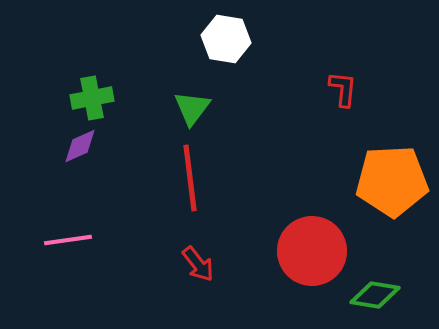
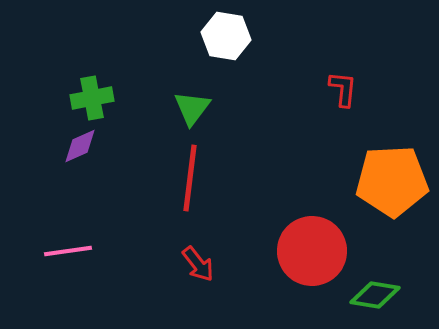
white hexagon: moved 3 px up
red line: rotated 14 degrees clockwise
pink line: moved 11 px down
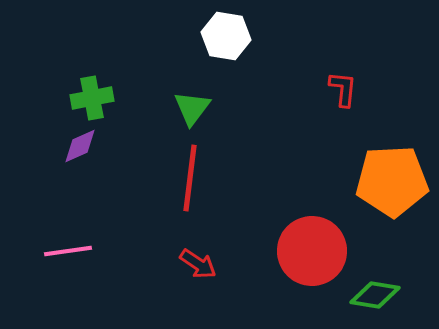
red arrow: rotated 18 degrees counterclockwise
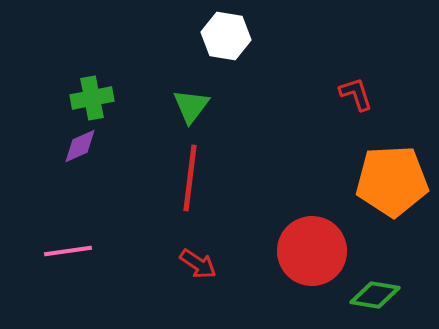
red L-shape: moved 13 px right, 5 px down; rotated 24 degrees counterclockwise
green triangle: moved 1 px left, 2 px up
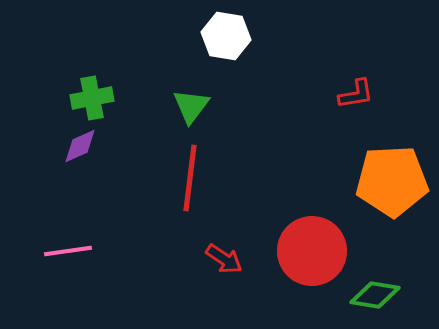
red L-shape: rotated 99 degrees clockwise
red arrow: moved 26 px right, 5 px up
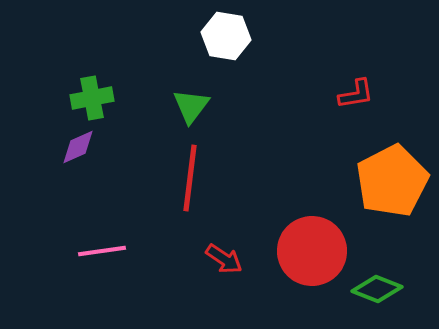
purple diamond: moved 2 px left, 1 px down
orange pentagon: rotated 24 degrees counterclockwise
pink line: moved 34 px right
green diamond: moved 2 px right, 6 px up; rotated 12 degrees clockwise
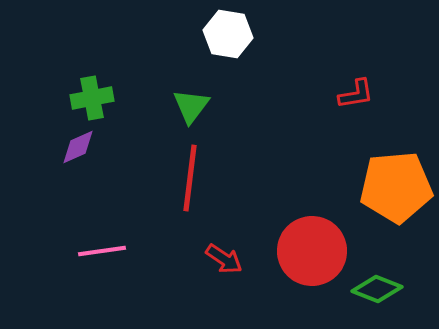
white hexagon: moved 2 px right, 2 px up
orange pentagon: moved 4 px right, 6 px down; rotated 22 degrees clockwise
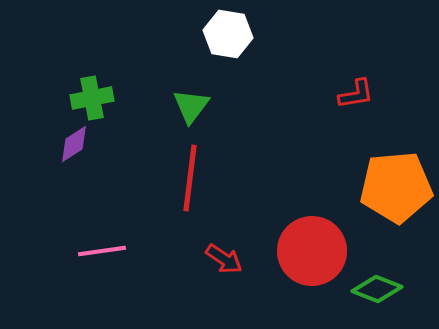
purple diamond: moved 4 px left, 3 px up; rotated 9 degrees counterclockwise
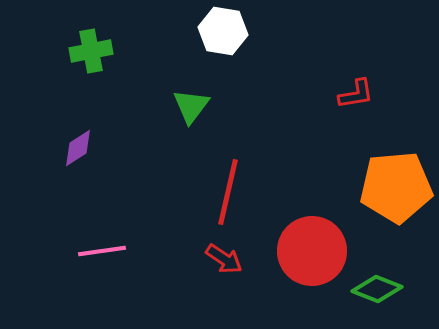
white hexagon: moved 5 px left, 3 px up
green cross: moved 1 px left, 47 px up
purple diamond: moved 4 px right, 4 px down
red line: moved 38 px right, 14 px down; rotated 6 degrees clockwise
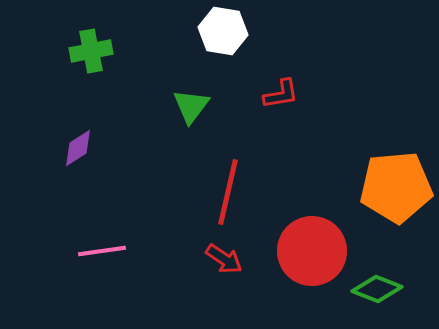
red L-shape: moved 75 px left
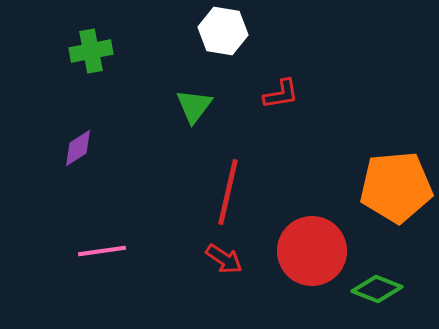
green triangle: moved 3 px right
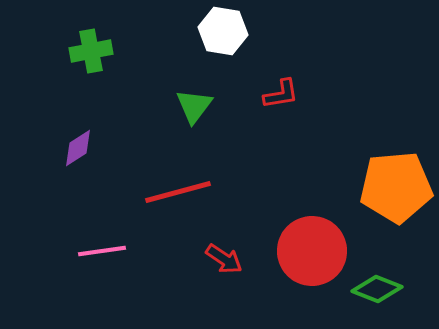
red line: moved 50 px left; rotated 62 degrees clockwise
